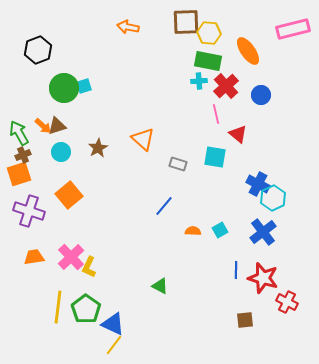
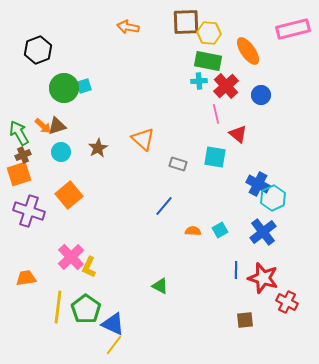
orange trapezoid at (34, 257): moved 8 px left, 21 px down
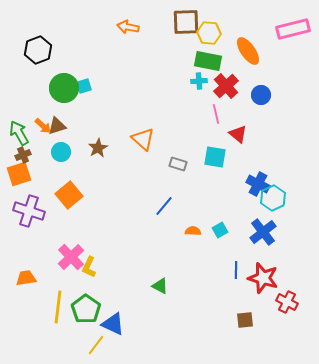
yellow line at (114, 345): moved 18 px left
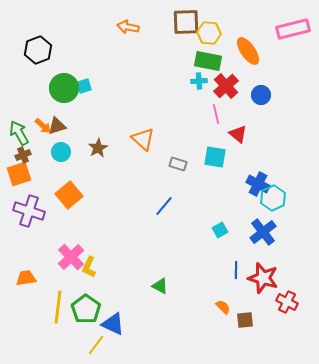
orange semicircle at (193, 231): moved 30 px right, 76 px down; rotated 42 degrees clockwise
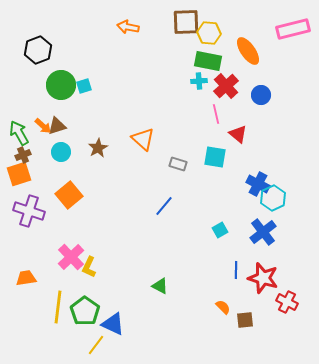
green circle at (64, 88): moved 3 px left, 3 px up
green pentagon at (86, 309): moved 1 px left, 2 px down
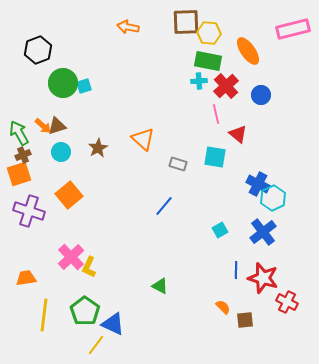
green circle at (61, 85): moved 2 px right, 2 px up
yellow line at (58, 307): moved 14 px left, 8 px down
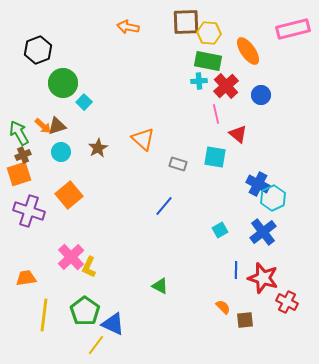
cyan square at (84, 86): moved 16 px down; rotated 28 degrees counterclockwise
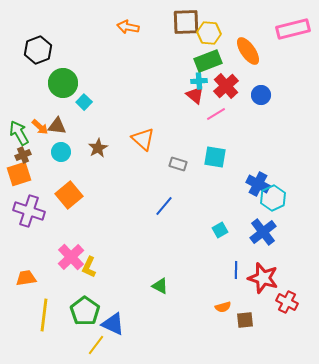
green rectangle at (208, 61): rotated 32 degrees counterclockwise
pink line at (216, 114): rotated 72 degrees clockwise
orange arrow at (43, 126): moved 3 px left, 1 px down
brown triangle at (57, 126): rotated 24 degrees clockwise
red triangle at (238, 134): moved 43 px left, 39 px up
orange semicircle at (223, 307): rotated 119 degrees clockwise
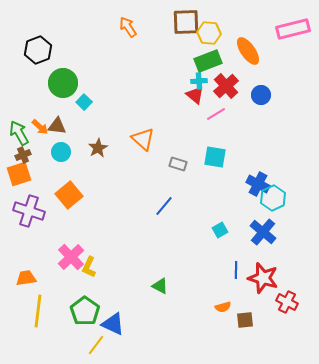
orange arrow at (128, 27): rotated 45 degrees clockwise
blue cross at (263, 232): rotated 12 degrees counterclockwise
yellow line at (44, 315): moved 6 px left, 4 px up
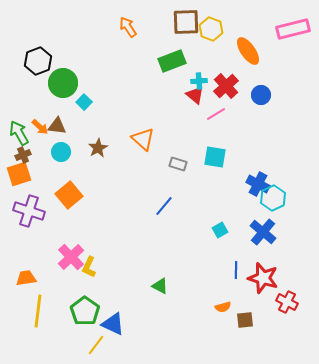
yellow hexagon at (209, 33): moved 2 px right, 4 px up; rotated 15 degrees clockwise
black hexagon at (38, 50): moved 11 px down
green rectangle at (208, 61): moved 36 px left
